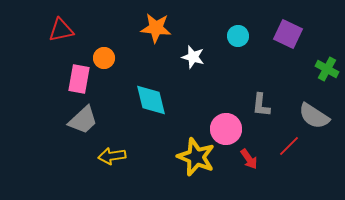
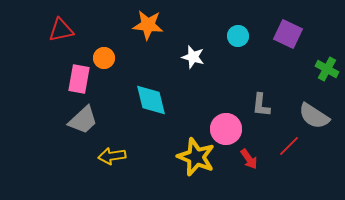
orange star: moved 8 px left, 3 px up
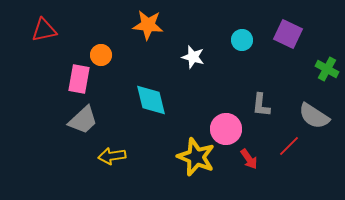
red triangle: moved 17 px left
cyan circle: moved 4 px right, 4 px down
orange circle: moved 3 px left, 3 px up
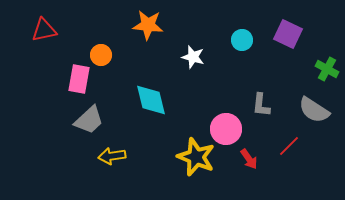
gray semicircle: moved 6 px up
gray trapezoid: moved 6 px right
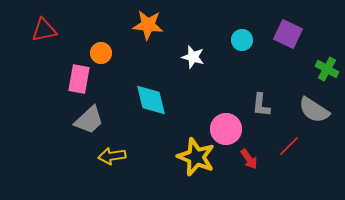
orange circle: moved 2 px up
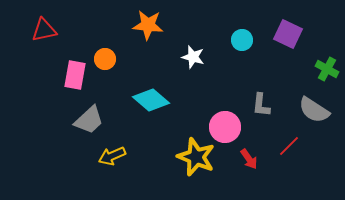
orange circle: moved 4 px right, 6 px down
pink rectangle: moved 4 px left, 4 px up
cyan diamond: rotated 36 degrees counterclockwise
pink circle: moved 1 px left, 2 px up
yellow arrow: rotated 16 degrees counterclockwise
